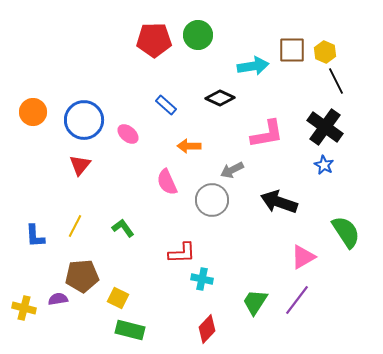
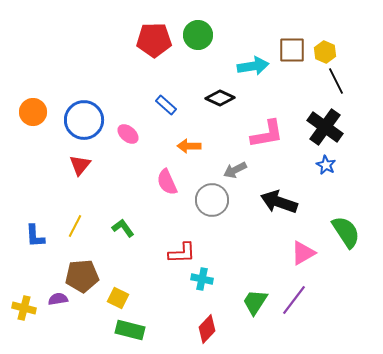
blue star: moved 2 px right
gray arrow: moved 3 px right
pink triangle: moved 4 px up
purple line: moved 3 px left
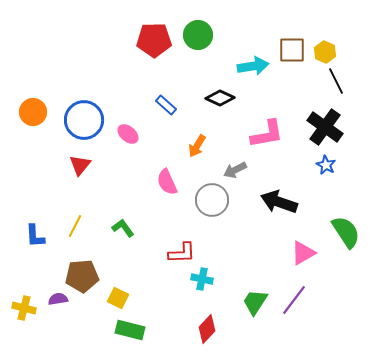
orange arrow: moved 8 px right; rotated 60 degrees counterclockwise
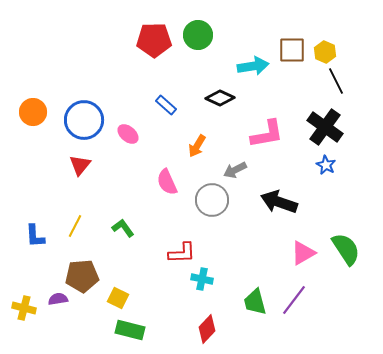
green semicircle: moved 17 px down
green trapezoid: rotated 48 degrees counterclockwise
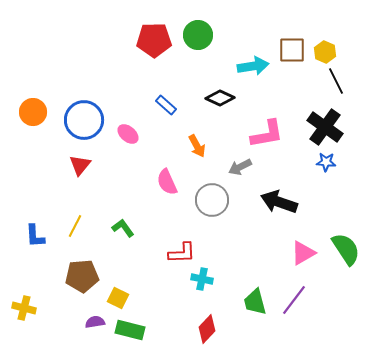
orange arrow: rotated 60 degrees counterclockwise
blue star: moved 3 px up; rotated 24 degrees counterclockwise
gray arrow: moved 5 px right, 3 px up
purple semicircle: moved 37 px right, 23 px down
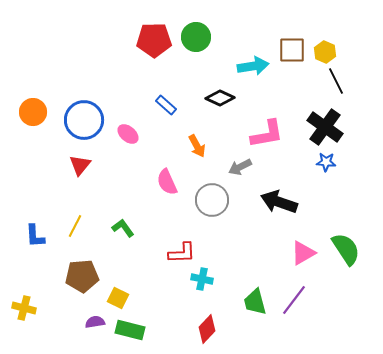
green circle: moved 2 px left, 2 px down
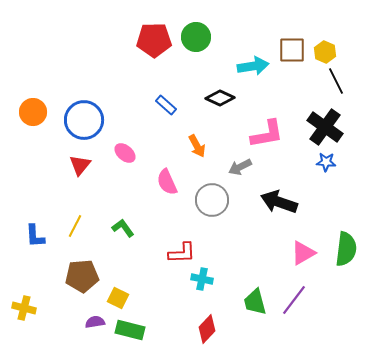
pink ellipse: moved 3 px left, 19 px down
green semicircle: rotated 40 degrees clockwise
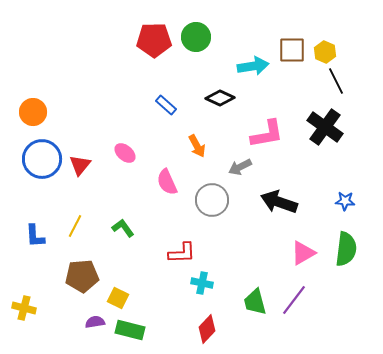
blue circle: moved 42 px left, 39 px down
blue star: moved 19 px right, 39 px down
cyan cross: moved 4 px down
